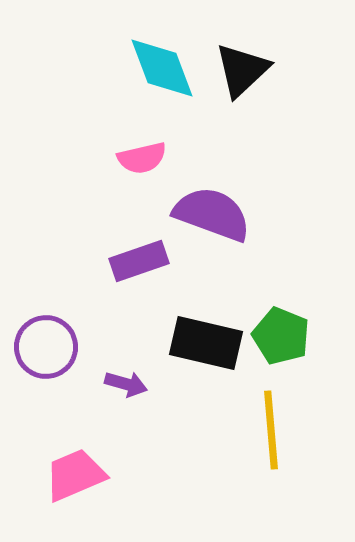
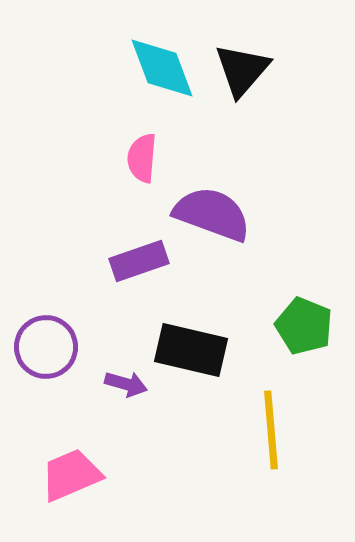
black triangle: rotated 6 degrees counterclockwise
pink semicircle: rotated 108 degrees clockwise
green pentagon: moved 23 px right, 10 px up
black rectangle: moved 15 px left, 7 px down
pink trapezoid: moved 4 px left
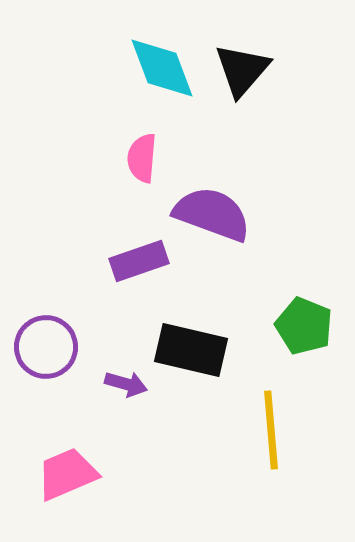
pink trapezoid: moved 4 px left, 1 px up
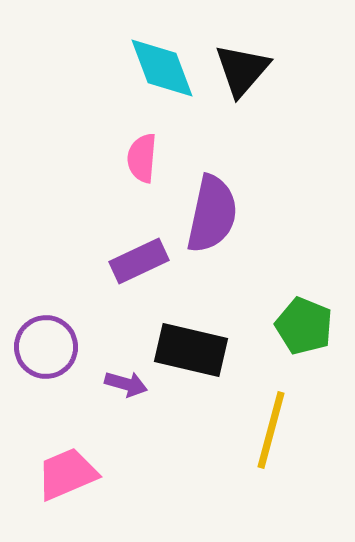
purple semicircle: rotated 82 degrees clockwise
purple rectangle: rotated 6 degrees counterclockwise
yellow line: rotated 20 degrees clockwise
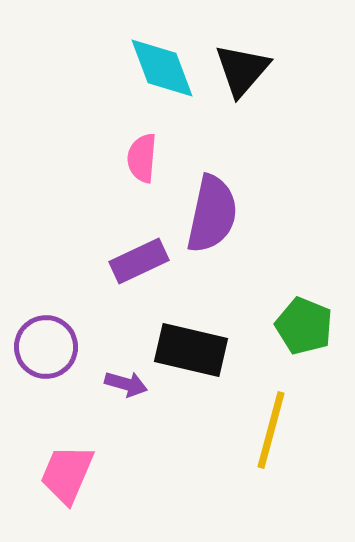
pink trapezoid: rotated 44 degrees counterclockwise
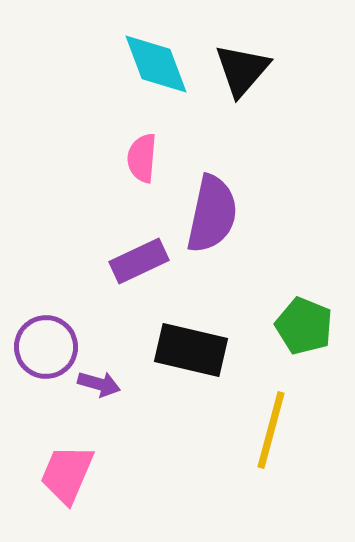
cyan diamond: moved 6 px left, 4 px up
purple arrow: moved 27 px left
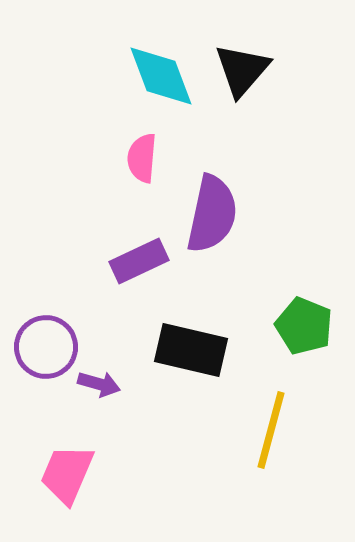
cyan diamond: moved 5 px right, 12 px down
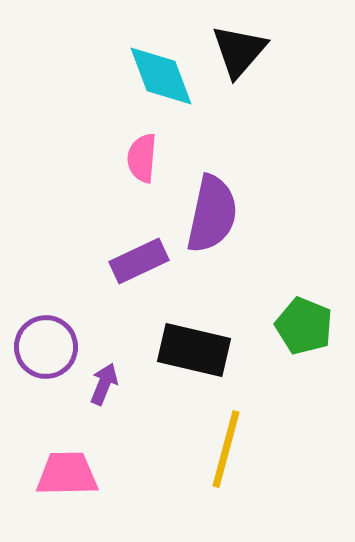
black triangle: moved 3 px left, 19 px up
black rectangle: moved 3 px right
purple arrow: moved 5 px right; rotated 84 degrees counterclockwise
yellow line: moved 45 px left, 19 px down
pink trapezoid: rotated 66 degrees clockwise
